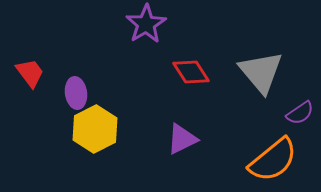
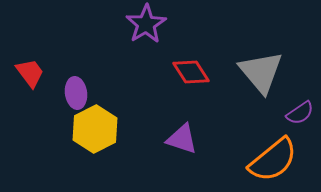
purple triangle: rotated 44 degrees clockwise
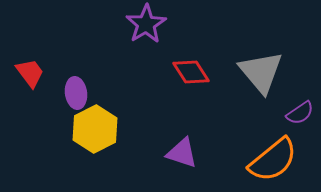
purple triangle: moved 14 px down
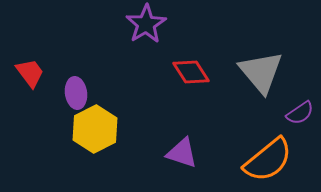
orange semicircle: moved 5 px left
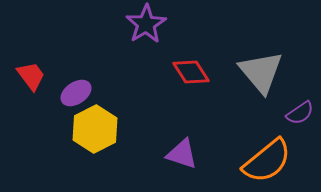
red trapezoid: moved 1 px right, 3 px down
purple ellipse: rotated 64 degrees clockwise
purple triangle: moved 1 px down
orange semicircle: moved 1 px left, 1 px down
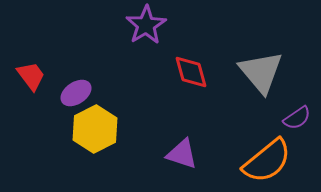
purple star: moved 1 px down
red diamond: rotated 18 degrees clockwise
purple semicircle: moved 3 px left, 5 px down
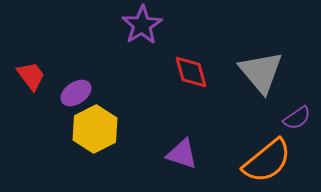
purple star: moved 4 px left
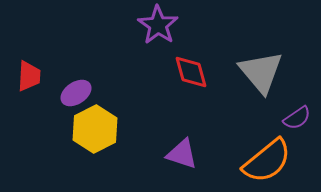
purple star: moved 16 px right; rotated 6 degrees counterclockwise
red trapezoid: moved 2 px left; rotated 40 degrees clockwise
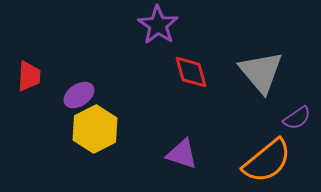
purple ellipse: moved 3 px right, 2 px down
